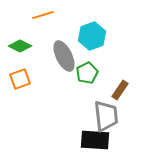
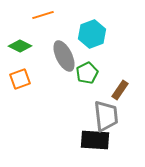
cyan hexagon: moved 2 px up
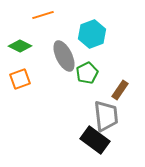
black rectangle: rotated 32 degrees clockwise
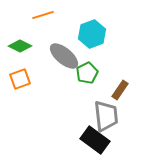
gray ellipse: rotated 24 degrees counterclockwise
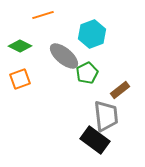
brown rectangle: rotated 18 degrees clockwise
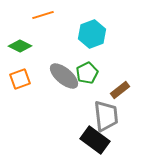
gray ellipse: moved 20 px down
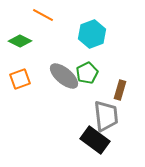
orange line: rotated 45 degrees clockwise
green diamond: moved 5 px up
brown rectangle: rotated 36 degrees counterclockwise
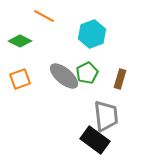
orange line: moved 1 px right, 1 px down
brown rectangle: moved 11 px up
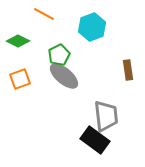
orange line: moved 2 px up
cyan hexagon: moved 7 px up
green diamond: moved 2 px left
green pentagon: moved 28 px left, 18 px up
brown rectangle: moved 8 px right, 9 px up; rotated 24 degrees counterclockwise
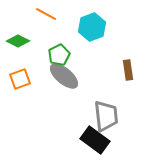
orange line: moved 2 px right
